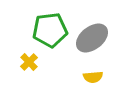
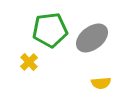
yellow semicircle: moved 8 px right, 6 px down
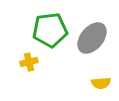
gray ellipse: rotated 12 degrees counterclockwise
yellow cross: rotated 30 degrees clockwise
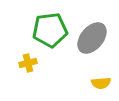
yellow cross: moved 1 px left, 1 px down
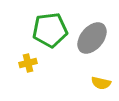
yellow semicircle: rotated 18 degrees clockwise
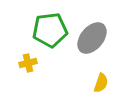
yellow semicircle: rotated 84 degrees counterclockwise
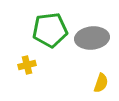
gray ellipse: rotated 44 degrees clockwise
yellow cross: moved 1 px left, 2 px down
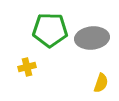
green pentagon: rotated 8 degrees clockwise
yellow cross: moved 2 px down
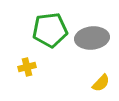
green pentagon: rotated 8 degrees counterclockwise
yellow semicircle: rotated 24 degrees clockwise
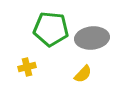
green pentagon: moved 1 px right, 1 px up; rotated 12 degrees clockwise
yellow semicircle: moved 18 px left, 9 px up
